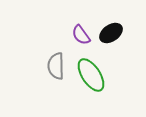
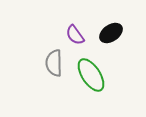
purple semicircle: moved 6 px left
gray semicircle: moved 2 px left, 3 px up
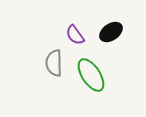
black ellipse: moved 1 px up
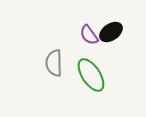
purple semicircle: moved 14 px right
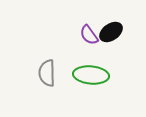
gray semicircle: moved 7 px left, 10 px down
green ellipse: rotated 52 degrees counterclockwise
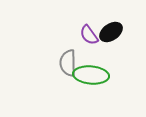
gray semicircle: moved 21 px right, 10 px up
